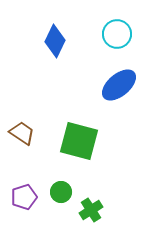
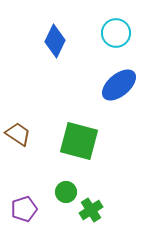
cyan circle: moved 1 px left, 1 px up
brown trapezoid: moved 4 px left, 1 px down
green circle: moved 5 px right
purple pentagon: moved 12 px down
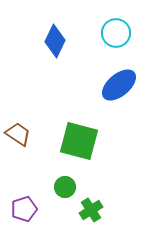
green circle: moved 1 px left, 5 px up
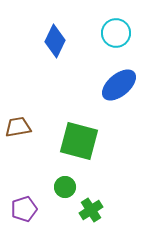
brown trapezoid: moved 7 px up; rotated 44 degrees counterclockwise
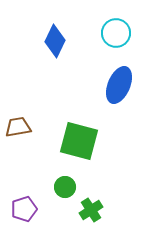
blue ellipse: rotated 27 degrees counterclockwise
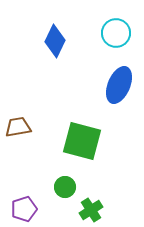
green square: moved 3 px right
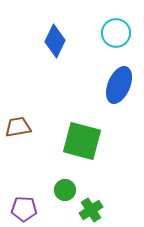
green circle: moved 3 px down
purple pentagon: rotated 20 degrees clockwise
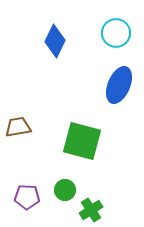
purple pentagon: moved 3 px right, 12 px up
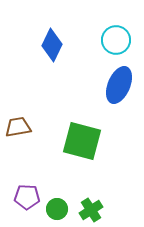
cyan circle: moved 7 px down
blue diamond: moved 3 px left, 4 px down
green circle: moved 8 px left, 19 px down
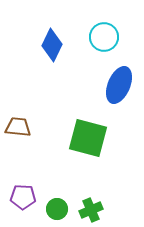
cyan circle: moved 12 px left, 3 px up
brown trapezoid: rotated 16 degrees clockwise
green square: moved 6 px right, 3 px up
purple pentagon: moved 4 px left
green cross: rotated 10 degrees clockwise
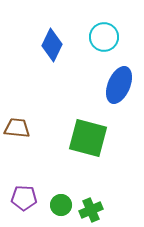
brown trapezoid: moved 1 px left, 1 px down
purple pentagon: moved 1 px right, 1 px down
green circle: moved 4 px right, 4 px up
